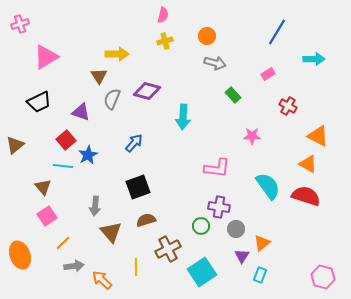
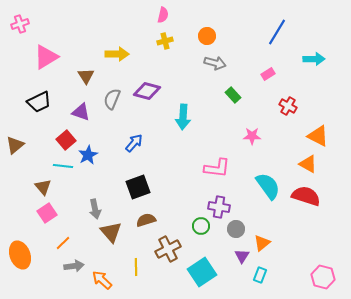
brown triangle at (99, 76): moved 13 px left
gray arrow at (95, 206): moved 3 px down; rotated 18 degrees counterclockwise
pink square at (47, 216): moved 3 px up
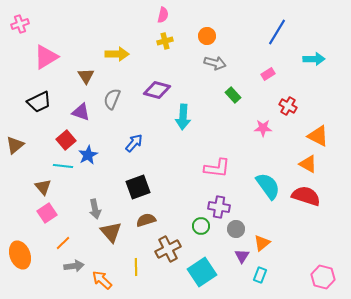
purple diamond at (147, 91): moved 10 px right, 1 px up
pink star at (252, 136): moved 11 px right, 8 px up
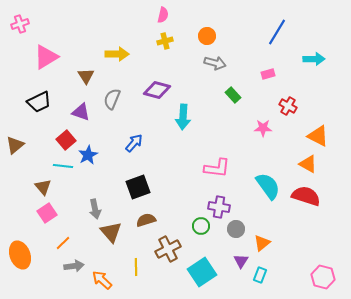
pink rectangle at (268, 74): rotated 16 degrees clockwise
purple triangle at (242, 256): moved 1 px left, 5 px down
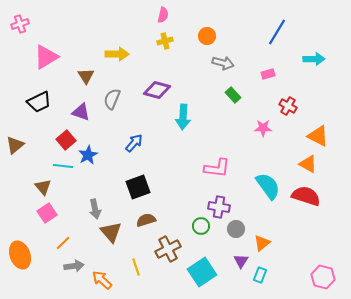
gray arrow at (215, 63): moved 8 px right
yellow line at (136, 267): rotated 18 degrees counterclockwise
